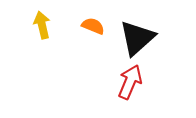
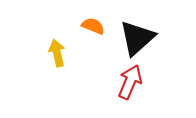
yellow arrow: moved 15 px right, 28 px down
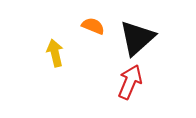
yellow arrow: moved 2 px left
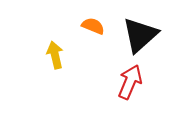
black triangle: moved 3 px right, 3 px up
yellow arrow: moved 2 px down
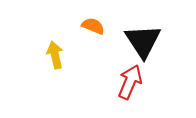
black triangle: moved 3 px right, 6 px down; rotated 21 degrees counterclockwise
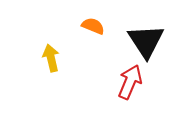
black triangle: moved 3 px right
yellow arrow: moved 4 px left, 3 px down
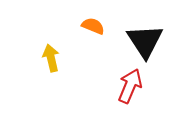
black triangle: moved 1 px left
red arrow: moved 4 px down
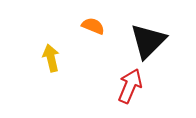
black triangle: moved 3 px right; rotated 18 degrees clockwise
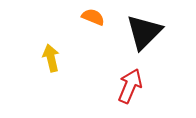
orange semicircle: moved 9 px up
black triangle: moved 4 px left, 9 px up
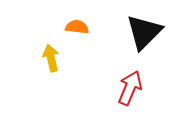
orange semicircle: moved 16 px left, 10 px down; rotated 15 degrees counterclockwise
red arrow: moved 2 px down
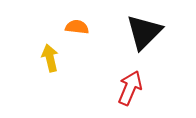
yellow arrow: moved 1 px left
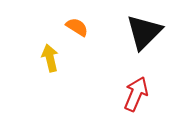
orange semicircle: rotated 25 degrees clockwise
red arrow: moved 6 px right, 6 px down
